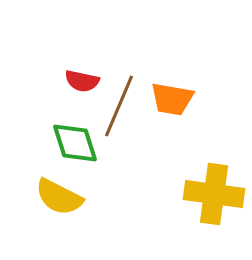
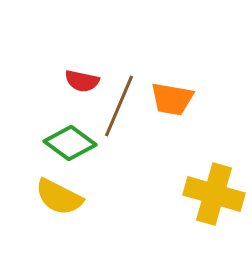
green diamond: moved 5 px left; rotated 36 degrees counterclockwise
yellow cross: rotated 8 degrees clockwise
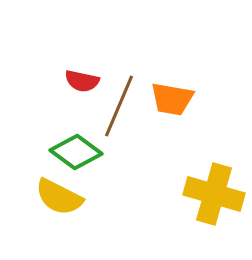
green diamond: moved 6 px right, 9 px down
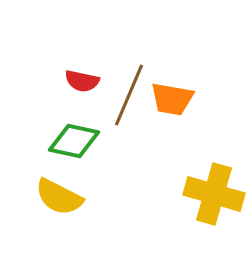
brown line: moved 10 px right, 11 px up
green diamond: moved 2 px left, 11 px up; rotated 24 degrees counterclockwise
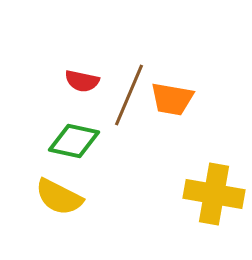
yellow cross: rotated 6 degrees counterclockwise
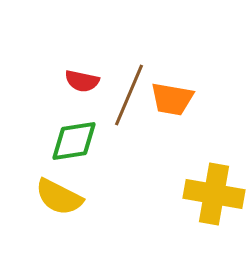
green diamond: rotated 21 degrees counterclockwise
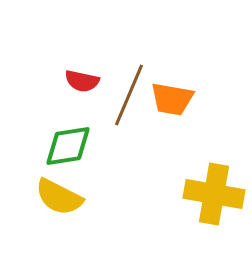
green diamond: moved 6 px left, 5 px down
